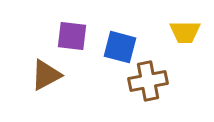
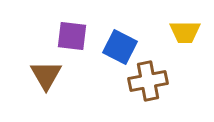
blue square: rotated 12 degrees clockwise
brown triangle: rotated 32 degrees counterclockwise
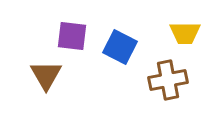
yellow trapezoid: moved 1 px down
brown cross: moved 20 px right, 1 px up
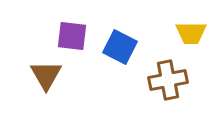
yellow trapezoid: moved 6 px right
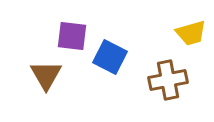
yellow trapezoid: rotated 16 degrees counterclockwise
blue square: moved 10 px left, 10 px down
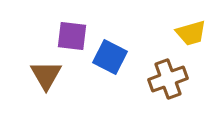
brown cross: moved 1 px up; rotated 9 degrees counterclockwise
